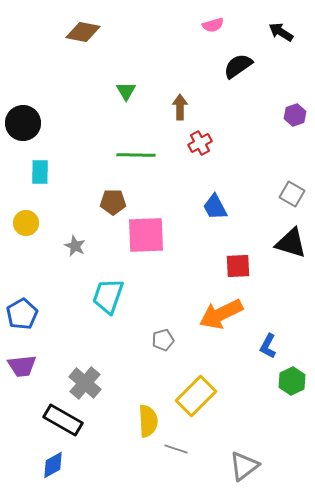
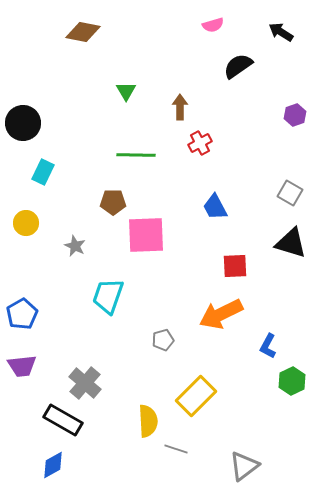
cyan rectangle: moved 3 px right; rotated 25 degrees clockwise
gray square: moved 2 px left, 1 px up
red square: moved 3 px left
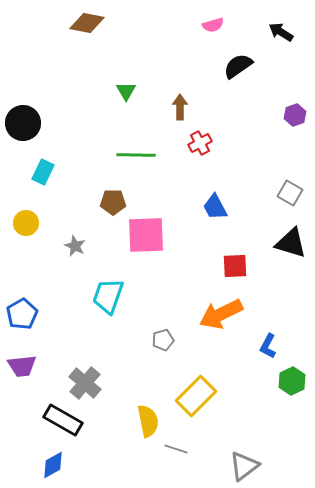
brown diamond: moved 4 px right, 9 px up
yellow semicircle: rotated 8 degrees counterclockwise
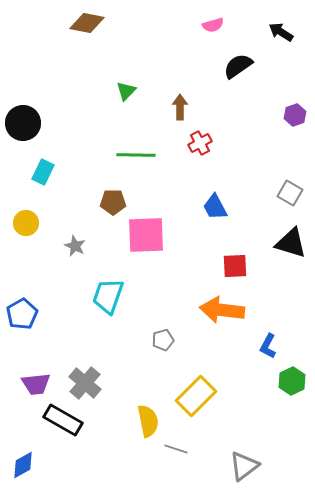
green triangle: rotated 15 degrees clockwise
orange arrow: moved 1 px right, 4 px up; rotated 33 degrees clockwise
purple trapezoid: moved 14 px right, 18 px down
blue diamond: moved 30 px left
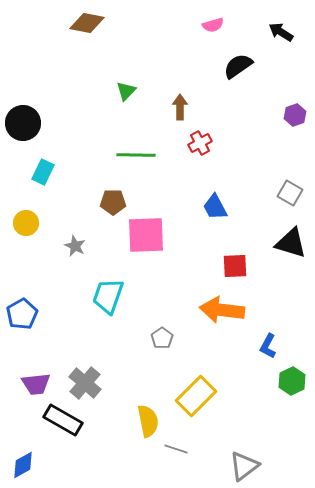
gray pentagon: moved 1 px left, 2 px up; rotated 20 degrees counterclockwise
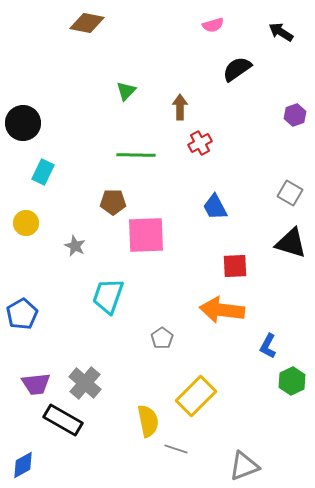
black semicircle: moved 1 px left, 3 px down
gray triangle: rotated 16 degrees clockwise
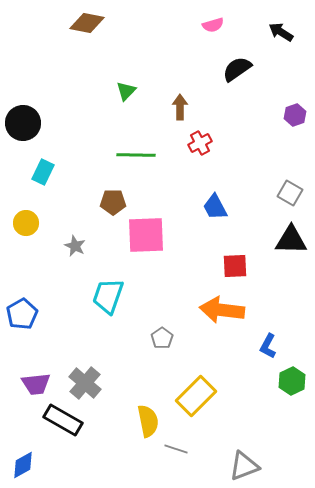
black triangle: moved 3 px up; rotated 16 degrees counterclockwise
